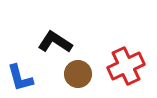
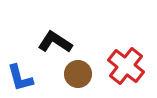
red cross: rotated 27 degrees counterclockwise
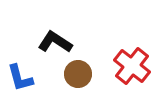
red cross: moved 6 px right
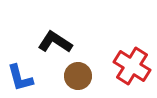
red cross: rotated 6 degrees counterclockwise
brown circle: moved 2 px down
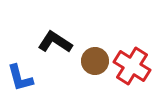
brown circle: moved 17 px right, 15 px up
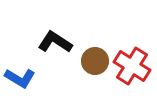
blue L-shape: rotated 44 degrees counterclockwise
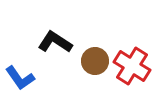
blue L-shape: rotated 24 degrees clockwise
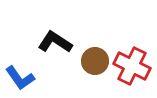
red cross: rotated 6 degrees counterclockwise
